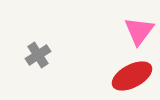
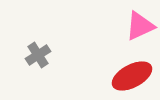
pink triangle: moved 1 px right, 5 px up; rotated 28 degrees clockwise
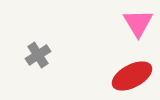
pink triangle: moved 2 px left, 3 px up; rotated 36 degrees counterclockwise
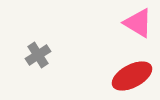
pink triangle: rotated 28 degrees counterclockwise
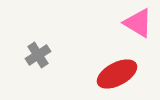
red ellipse: moved 15 px left, 2 px up
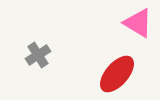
red ellipse: rotated 21 degrees counterclockwise
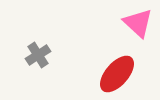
pink triangle: rotated 12 degrees clockwise
